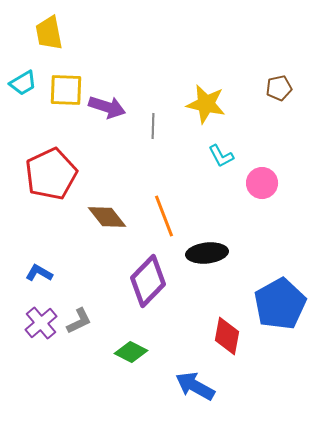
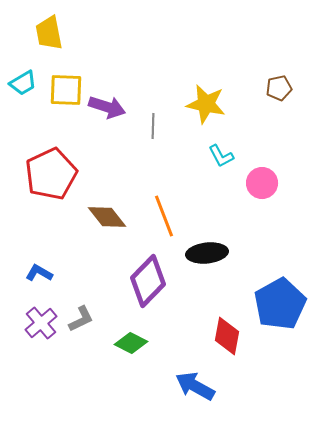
gray L-shape: moved 2 px right, 2 px up
green diamond: moved 9 px up
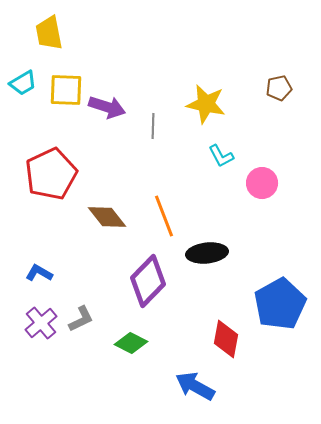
red diamond: moved 1 px left, 3 px down
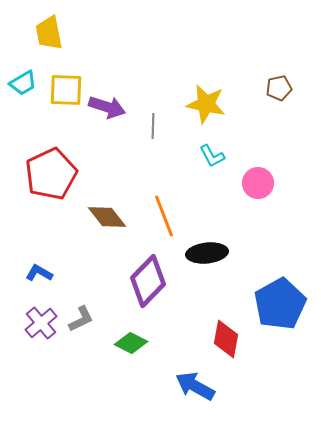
cyan L-shape: moved 9 px left
pink circle: moved 4 px left
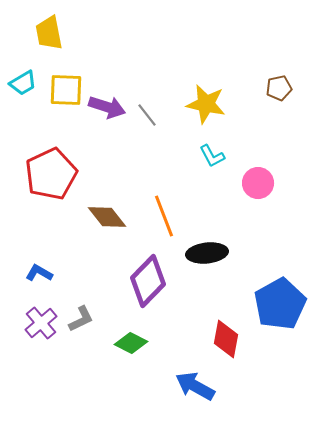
gray line: moved 6 px left, 11 px up; rotated 40 degrees counterclockwise
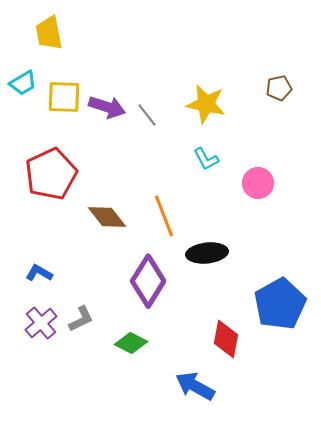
yellow square: moved 2 px left, 7 px down
cyan L-shape: moved 6 px left, 3 px down
purple diamond: rotated 12 degrees counterclockwise
